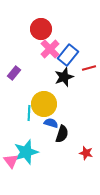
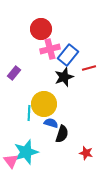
pink cross: rotated 30 degrees clockwise
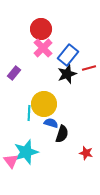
pink cross: moved 7 px left, 1 px up; rotated 30 degrees counterclockwise
black star: moved 3 px right, 3 px up
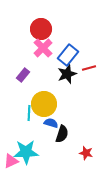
purple rectangle: moved 9 px right, 2 px down
cyan star: rotated 15 degrees clockwise
pink triangle: rotated 42 degrees clockwise
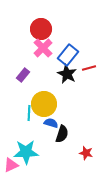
black star: rotated 24 degrees counterclockwise
pink triangle: moved 4 px down
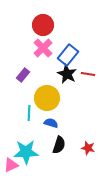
red circle: moved 2 px right, 4 px up
red line: moved 1 px left, 6 px down; rotated 24 degrees clockwise
yellow circle: moved 3 px right, 6 px up
black semicircle: moved 3 px left, 11 px down
red star: moved 2 px right, 5 px up
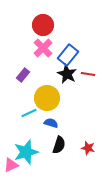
cyan line: rotated 63 degrees clockwise
cyan star: rotated 15 degrees counterclockwise
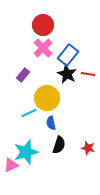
blue semicircle: rotated 120 degrees counterclockwise
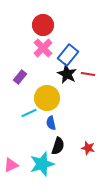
purple rectangle: moved 3 px left, 2 px down
black semicircle: moved 1 px left, 1 px down
cyan star: moved 16 px right, 12 px down
